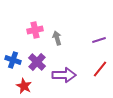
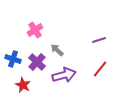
pink cross: rotated 21 degrees counterclockwise
gray arrow: moved 12 px down; rotated 32 degrees counterclockwise
blue cross: moved 1 px up
purple arrow: rotated 15 degrees counterclockwise
red star: moved 1 px left, 1 px up
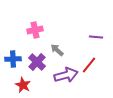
pink cross: rotated 21 degrees clockwise
purple line: moved 3 px left, 3 px up; rotated 24 degrees clockwise
blue cross: rotated 21 degrees counterclockwise
red line: moved 11 px left, 4 px up
purple arrow: moved 2 px right
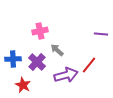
pink cross: moved 5 px right, 1 px down
purple line: moved 5 px right, 3 px up
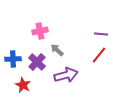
red line: moved 10 px right, 10 px up
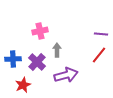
gray arrow: rotated 48 degrees clockwise
red star: rotated 21 degrees clockwise
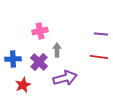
red line: moved 2 px down; rotated 60 degrees clockwise
purple cross: moved 2 px right
purple arrow: moved 1 px left, 3 px down
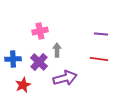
red line: moved 2 px down
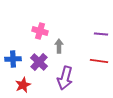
pink cross: rotated 28 degrees clockwise
gray arrow: moved 2 px right, 4 px up
red line: moved 2 px down
purple arrow: rotated 120 degrees clockwise
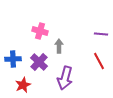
red line: rotated 54 degrees clockwise
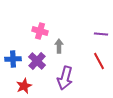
purple cross: moved 2 px left, 1 px up
red star: moved 1 px right, 1 px down
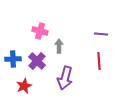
red line: rotated 24 degrees clockwise
